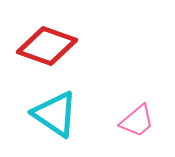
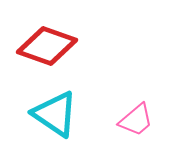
pink trapezoid: moved 1 px left, 1 px up
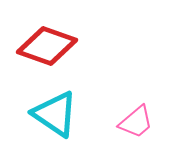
pink trapezoid: moved 2 px down
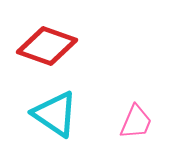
pink trapezoid: rotated 27 degrees counterclockwise
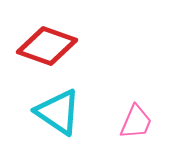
cyan triangle: moved 3 px right, 2 px up
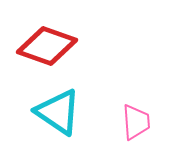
pink trapezoid: rotated 27 degrees counterclockwise
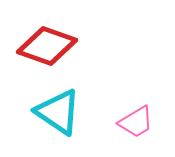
pink trapezoid: rotated 63 degrees clockwise
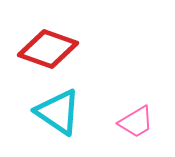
red diamond: moved 1 px right, 3 px down
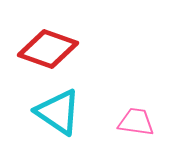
pink trapezoid: rotated 141 degrees counterclockwise
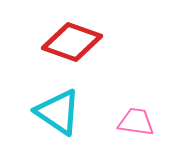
red diamond: moved 24 px right, 7 px up
